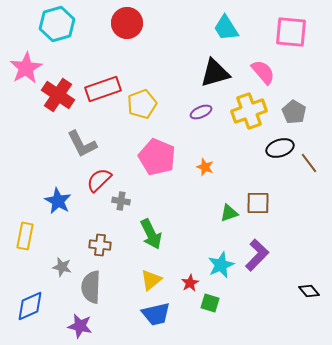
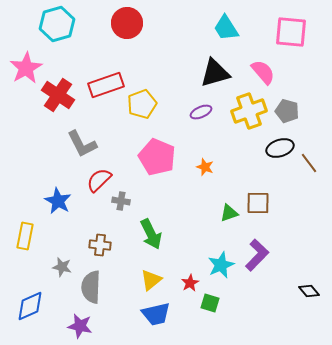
red rectangle: moved 3 px right, 4 px up
gray pentagon: moved 7 px left, 1 px up; rotated 15 degrees counterclockwise
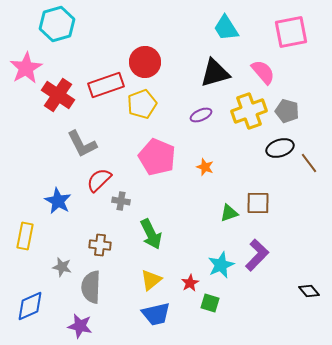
red circle: moved 18 px right, 39 px down
pink square: rotated 16 degrees counterclockwise
purple ellipse: moved 3 px down
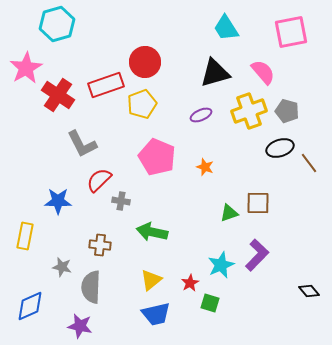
blue star: rotated 28 degrees counterclockwise
green arrow: moved 1 px right, 2 px up; rotated 128 degrees clockwise
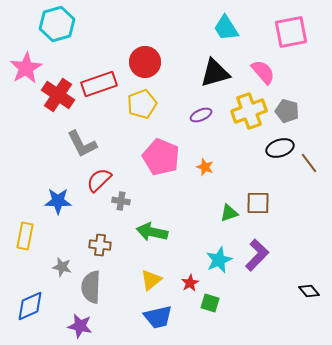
red rectangle: moved 7 px left, 1 px up
pink pentagon: moved 4 px right
cyan star: moved 2 px left, 5 px up
blue trapezoid: moved 2 px right, 3 px down
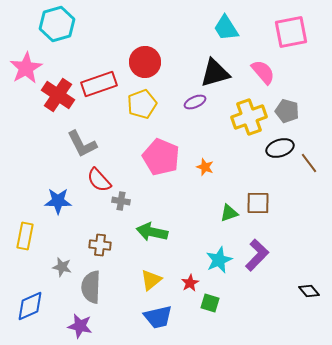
yellow cross: moved 6 px down
purple ellipse: moved 6 px left, 13 px up
red semicircle: rotated 88 degrees counterclockwise
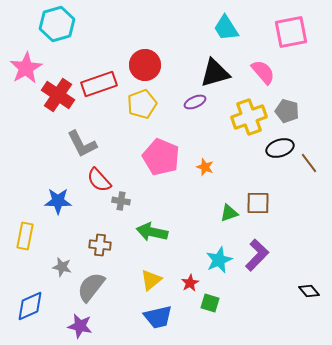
red circle: moved 3 px down
gray semicircle: rotated 36 degrees clockwise
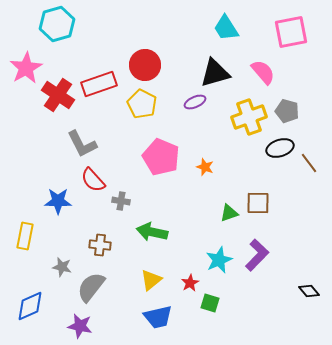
yellow pentagon: rotated 24 degrees counterclockwise
red semicircle: moved 6 px left
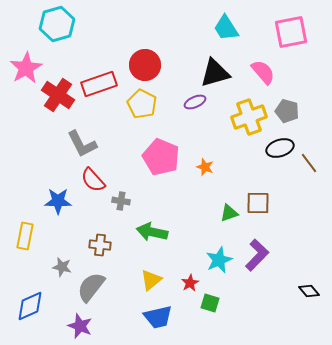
purple star: rotated 10 degrees clockwise
